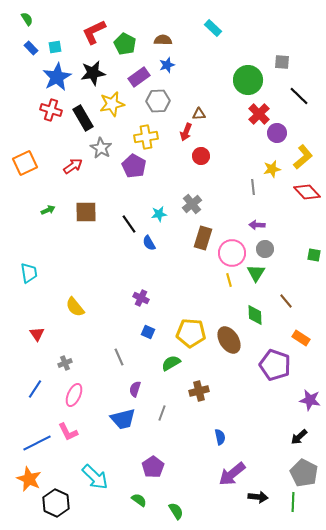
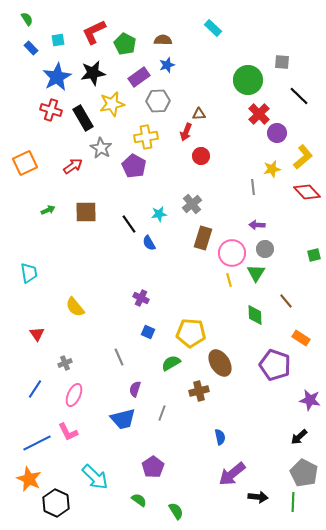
cyan square at (55, 47): moved 3 px right, 7 px up
green square at (314, 255): rotated 24 degrees counterclockwise
brown ellipse at (229, 340): moved 9 px left, 23 px down
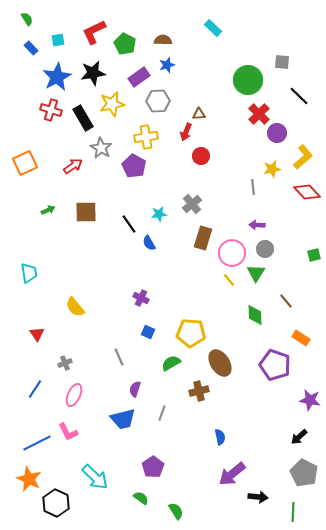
yellow line at (229, 280): rotated 24 degrees counterclockwise
green semicircle at (139, 500): moved 2 px right, 2 px up
green line at (293, 502): moved 10 px down
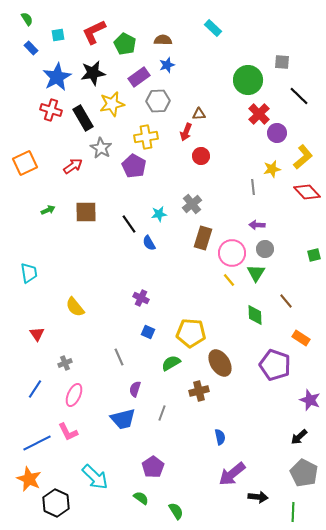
cyan square at (58, 40): moved 5 px up
purple star at (310, 400): rotated 10 degrees clockwise
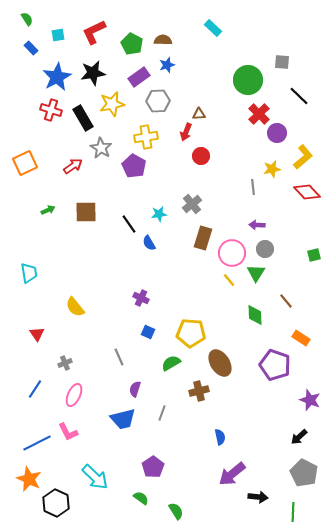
green pentagon at (125, 44): moved 7 px right
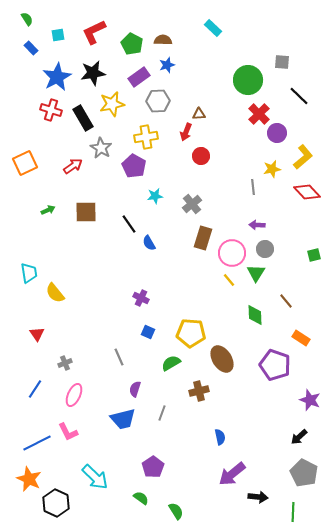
cyan star at (159, 214): moved 4 px left, 18 px up
yellow semicircle at (75, 307): moved 20 px left, 14 px up
brown ellipse at (220, 363): moved 2 px right, 4 px up
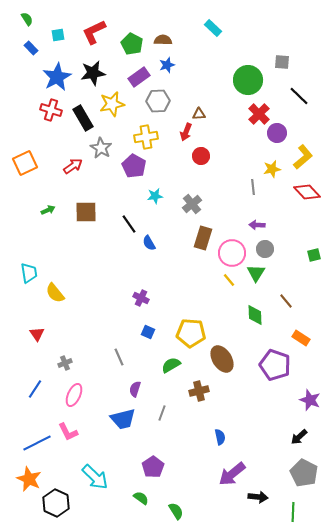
green semicircle at (171, 363): moved 2 px down
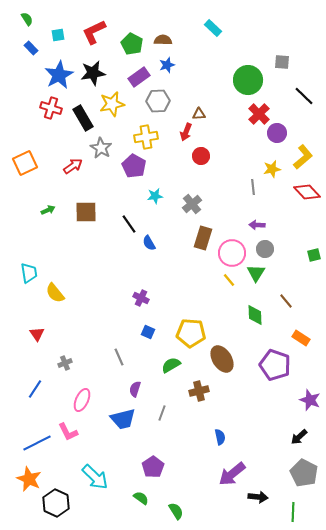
blue star at (57, 77): moved 2 px right, 2 px up
black line at (299, 96): moved 5 px right
red cross at (51, 110): moved 2 px up
pink ellipse at (74, 395): moved 8 px right, 5 px down
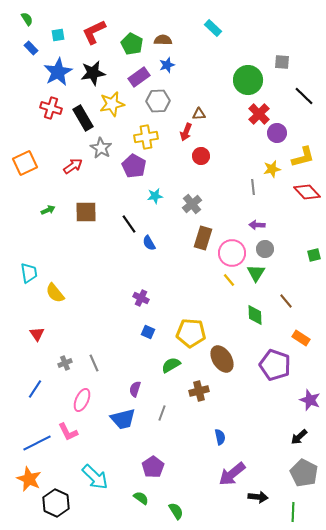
blue star at (59, 75): moved 1 px left, 3 px up
yellow L-shape at (303, 157): rotated 25 degrees clockwise
gray line at (119, 357): moved 25 px left, 6 px down
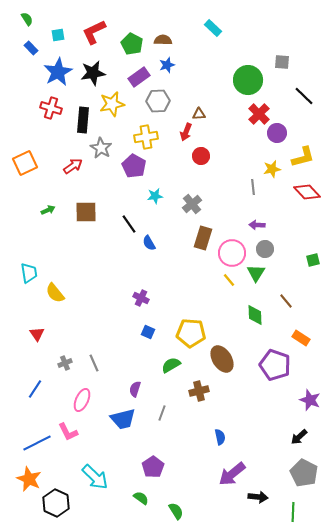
black rectangle at (83, 118): moved 2 px down; rotated 35 degrees clockwise
green square at (314, 255): moved 1 px left, 5 px down
